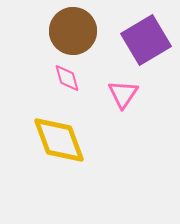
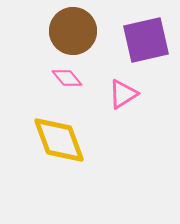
purple square: rotated 18 degrees clockwise
pink diamond: rotated 24 degrees counterclockwise
pink triangle: rotated 24 degrees clockwise
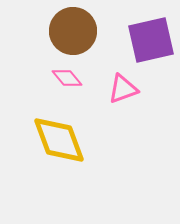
purple square: moved 5 px right
pink triangle: moved 5 px up; rotated 12 degrees clockwise
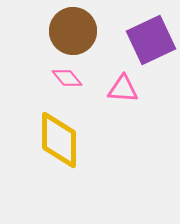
purple square: rotated 12 degrees counterclockwise
pink triangle: rotated 24 degrees clockwise
yellow diamond: rotated 20 degrees clockwise
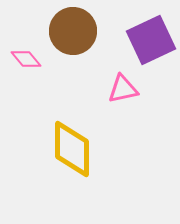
pink diamond: moved 41 px left, 19 px up
pink triangle: rotated 16 degrees counterclockwise
yellow diamond: moved 13 px right, 9 px down
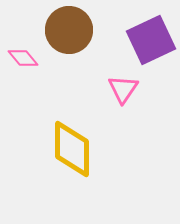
brown circle: moved 4 px left, 1 px up
pink diamond: moved 3 px left, 1 px up
pink triangle: rotated 44 degrees counterclockwise
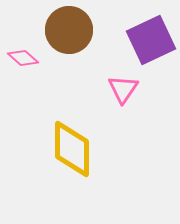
pink diamond: rotated 8 degrees counterclockwise
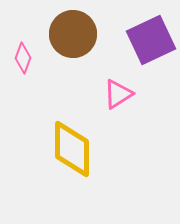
brown circle: moved 4 px right, 4 px down
pink diamond: rotated 68 degrees clockwise
pink triangle: moved 5 px left, 5 px down; rotated 24 degrees clockwise
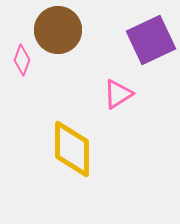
brown circle: moved 15 px left, 4 px up
pink diamond: moved 1 px left, 2 px down
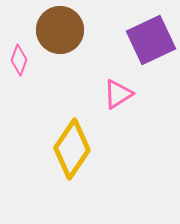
brown circle: moved 2 px right
pink diamond: moved 3 px left
yellow diamond: rotated 34 degrees clockwise
